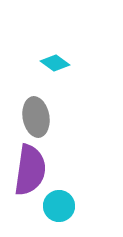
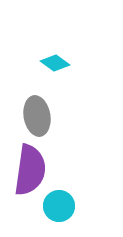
gray ellipse: moved 1 px right, 1 px up
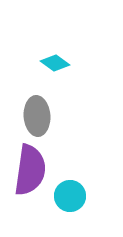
gray ellipse: rotated 6 degrees clockwise
cyan circle: moved 11 px right, 10 px up
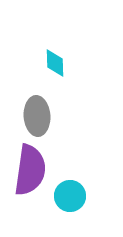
cyan diamond: rotated 52 degrees clockwise
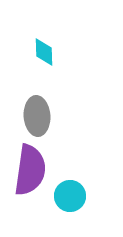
cyan diamond: moved 11 px left, 11 px up
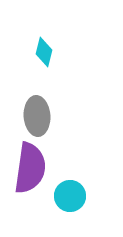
cyan diamond: rotated 16 degrees clockwise
purple semicircle: moved 2 px up
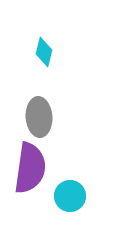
gray ellipse: moved 2 px right, 1 px down
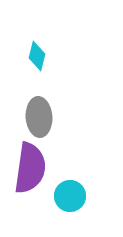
cyan diamond: moved 7 px left, 4 px down
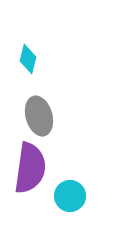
cyan diamond: moved 9 px left, 3 px down
gray ellipse: moved 1 px up; rotated 12 degrees counterclockwise
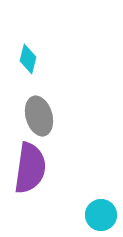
cyan circle: moved 31 px right, 19 px down
